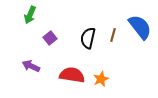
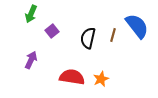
green arrow: moved 1 px right, 1 px up
blue semicircle: moved 3 px left, 1 px up
purple square: moved 2 px right, 7 px up
purple arrow: moved 6 px up; rotated 90 degrees clockwise
red semicircle: moved 2 px down
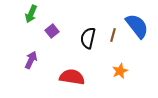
orange star: moved 19 px right, 8 px up
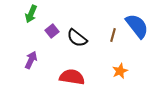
black semicircle: moved 11 px left; rotated 65 degrees counterclockwise
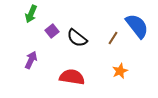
brown line: moved 3 px down; rotated 16 degrees clockwise
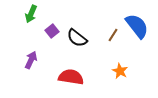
brown line: moved 3 px up
orange star: rotated 21 degrees counterclockwise
red semicircle: moved 1 px left
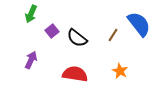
blue semicircle: moved 2 px right, 2 px up
red semicircle: moved 4 px right, 3 px up
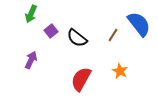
purple square: moved 1 px left
red semicircle: moved 6 px right, 5 px down; rotated 70 degrees counterclockwise
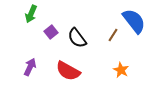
blue semicircle: moved 5 px left, 3 px up
purple square: moved 1 px down
black semicircle: rotated 15 degrees clockwise
purple arrow: moved 1 px left, 7 px down
orange star: moved 1 px right, 1 px up
red semicircle: moved 13 px left, 8 px up; rotated 90 degrees counterclockwise
